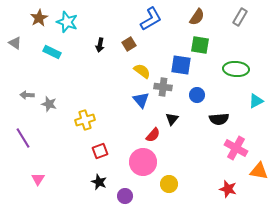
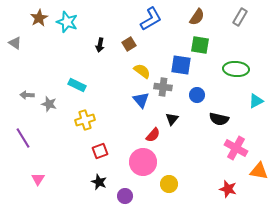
cyan rectangle: moved 25 px right, 33 px down
black semicircle: rotated 18 degrees clockwise
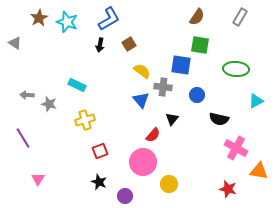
blue L-shape: moved 42 px left
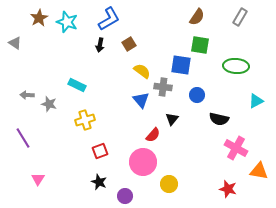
green ellipse: moved 3 px up
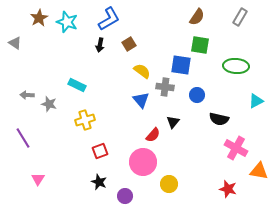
gray cross: moved 2 px right
black triangle: moved 1 px right, 3 px down
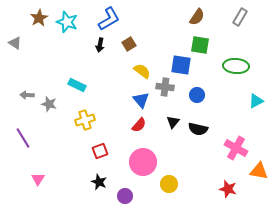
black semicircle: moved 21 px left, 10 px down
red semicircle: moved 14 px left, 10 px up
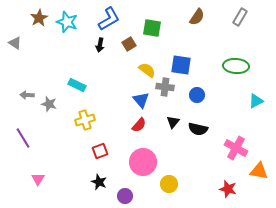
green square: moved 48 px left, 17 px up
yellow semicircle: moved 5 px right, 1 px up
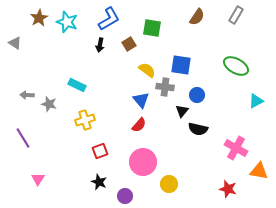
gray rectangle: moved 4 px left, 2 px up
green ellipse: rotated 25 degrees clockwise
black triangle: moved 9 px right, 11 px up
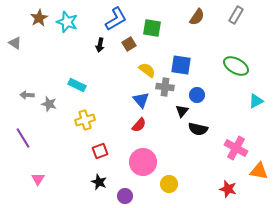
blue L-shape: moved 7 px right
